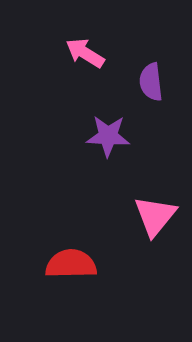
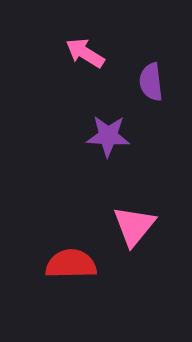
pink triangle: moved 21 px left, 10 px down
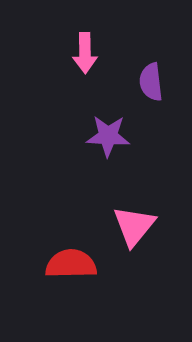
pink arrow: rotated 123 degrees counterclockwise
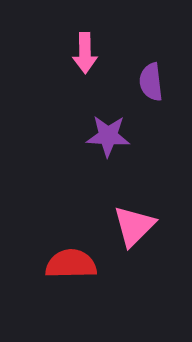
pink triangle: rotated 6 degrees clockwise
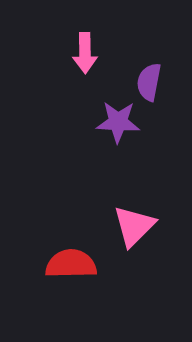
purple semicircle: moved 2 px left; rotated 18 degrees clockwise
purple star: moved 10 px right, 14 px up
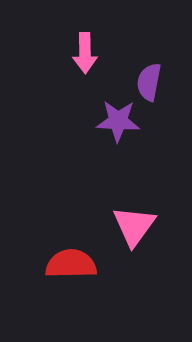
purple star: moved 1 px up
pink triangle: rotated 9 degrees counterclockwise
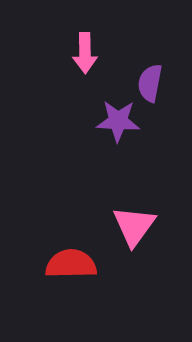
purple semicircle: moved 1 px right, 1 px down
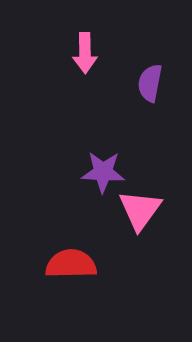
purple star: moved 15 px left, 51 px down
pink triangle: moved 6 px right, 16 px up
